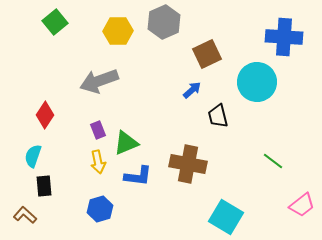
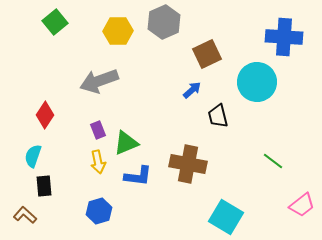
blue hexagon: moved 1 px left, 2 px down
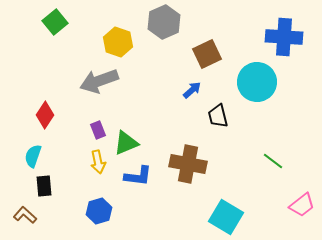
yellow hexagon: moved 11 px down; rotated 20 degrees clockwise
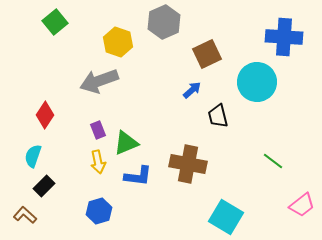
black rectangle: rotated 50 degrees clockwise
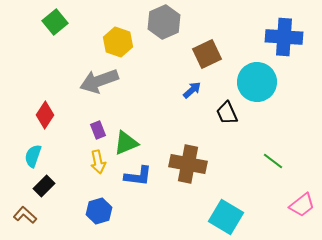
black trapezoid: moved 9 px right, 3 px up; rotated 10 degrees counterclockwise
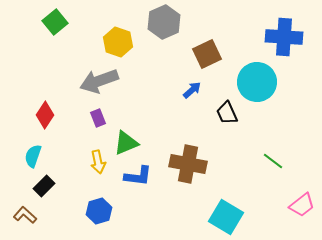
purple rectangle: moved 12 px up
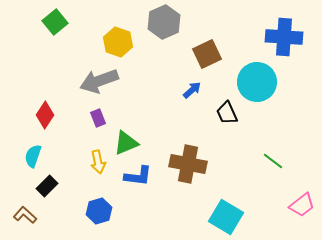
black rectangle: moved 3 px right
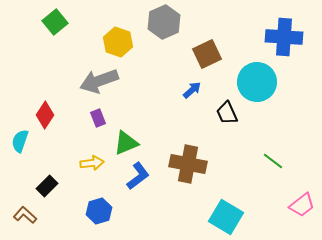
cyan semicircle: moved 13 px left, 15 px up
yellow arrow: moved 6 px left, 1 px down; rotated 85 degrees counterclockwise
blue L-shape: rotated 44 degrees counterclockwise
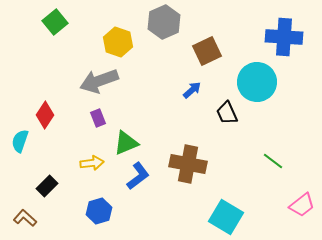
brown square: moved 3 px up
brown L-shape: moved 3 px down
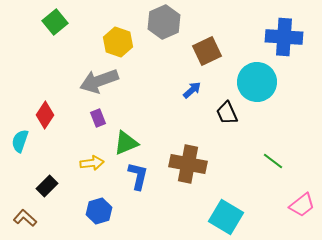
blue L-shape: rotated 40 degrees counterclockwise
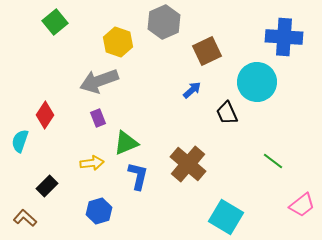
brown cross: rotated 30 degrees clockwise
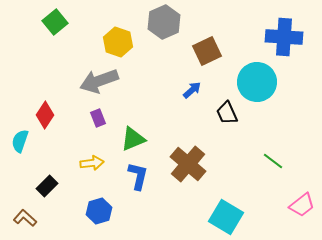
green triangle: moved 7 px right, 4 px up
